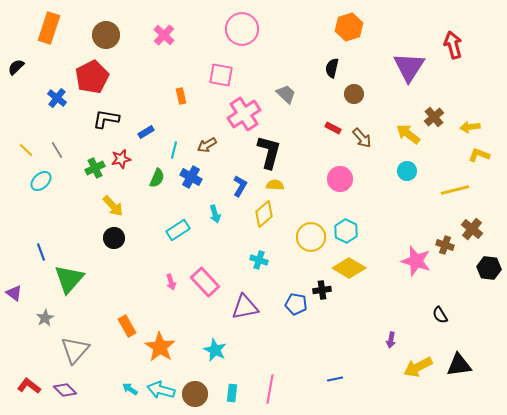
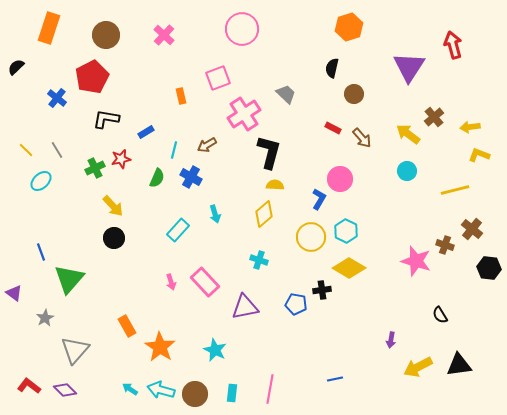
pink square at (221, 75): moved 3 px left, 3 px down; rotated 30 degrees counterclockwise
blue L-shape at (240, 186): moved 79 px right, 13 px down
cyan rectangle at (178, 230): rotated 15 degrees counterclockwise
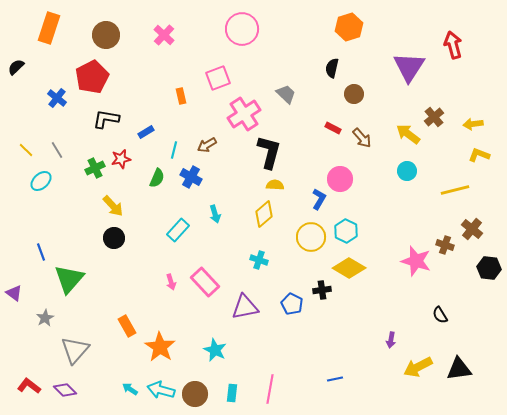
yellow arrow at (470, 127): moved 3 px right, 3 px up
blue pentagon at (296, 304): moved 4 px left; rotated 15 degrees clockwise
black triangle at (459, 365): moved 4 px down
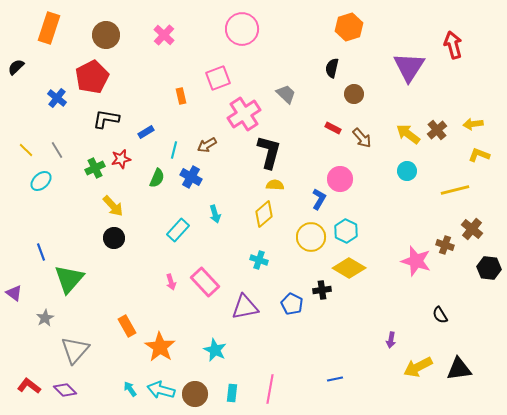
brown cross at (434, 117): moved 3 px right, 13 px down
cyan arrow at (130, 389): rotated 21 degrees clockwise
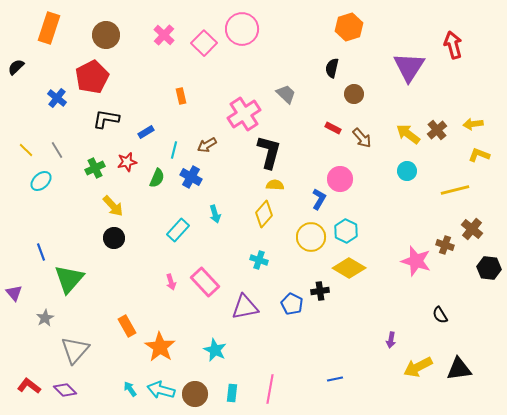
pink square at (218, 78): moved 14 px left, 35 px up; rotated 25 degrees counterclockwise
red star at (121, 159): moved 6 px right, 3 px down
yellow diamond at (264, 214): rotated 8 degrees counterclockwise
black cross at (322, 290): moved 2 px left, 1 px down
purple triangle at (14, 293): rotated 12 degrees clockwise
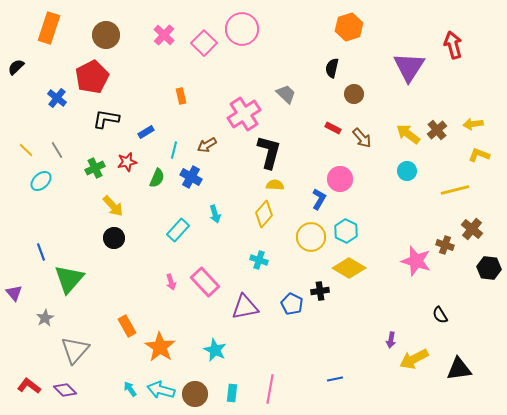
yellow arrow at (418, 367): moved 4 px left, 8 px up
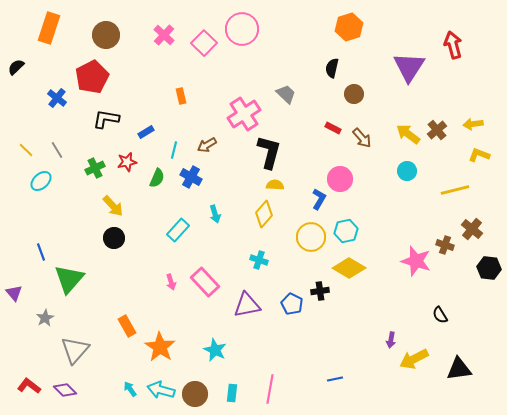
cyan hexagon at (346, 231): rotated 20 degrees clockwise
purple triangle at (245, 307): moved 2 px right, 2 px up
